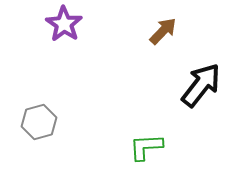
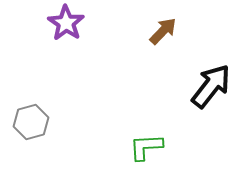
purple star: moved 2 px right, 1 px up
black arrow: moved 10 px right, 1 px down
gray hexagon: moved 8 px left
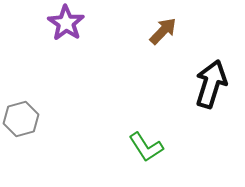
black arrow: moved 2 px up; rotated 21 degrees counterclockwise
gray hexagon: moved 10 px left, 3 px up
green L-shape: rotated 120 degrees counterclockwise
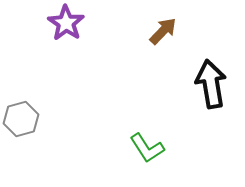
black arrow: rotated 27 degrees counterclockwise
green L-shape: moved 1 px right, 1 px down
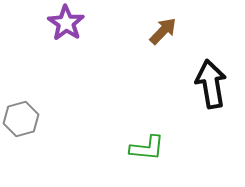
green L-shape: rotated 51 degrees counterclockwise
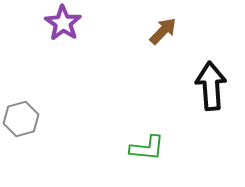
purple star: moved 3 px left
black arrow: moved 2 px down; rotated 6 degrees clockwise
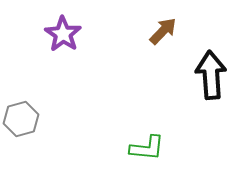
purple star: moved 11 px down
black arrow: moved 11 px up
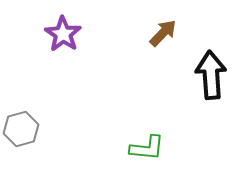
brown arrow: moved 2 px down
gray hexagon: moved 10 px down
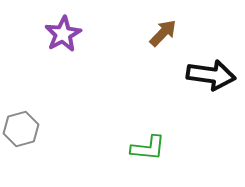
purple star: rotated 9 degrees clockwise
black arrow: rotated 102 degrees clockwise
green L-shape: moved 1 px right
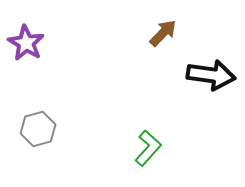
purple star: moved 37 px left, 9 px down; rotated 12 degrees counterclockwise
gray hexagon: moved 17 px right
green L-shape: rotated 54 degrees counterclockwise
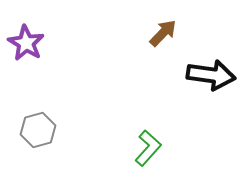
gray hexagon: moved 1 px down
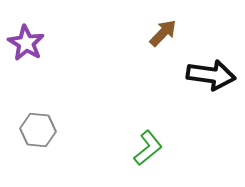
gray hexagon: rotated 20 degrees clockwise
green L-shape: rotated 9 degrees clockwise
